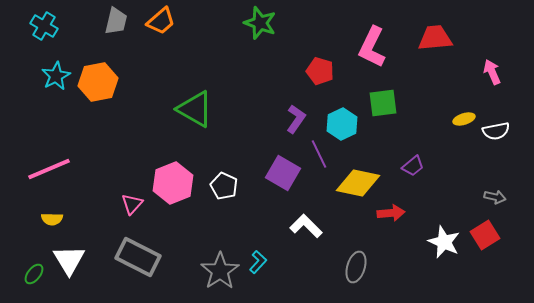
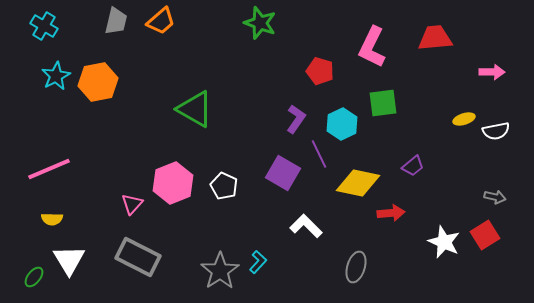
pink arrow: rotated 115 degrees clockwise
green ellipse: moved 3 px down
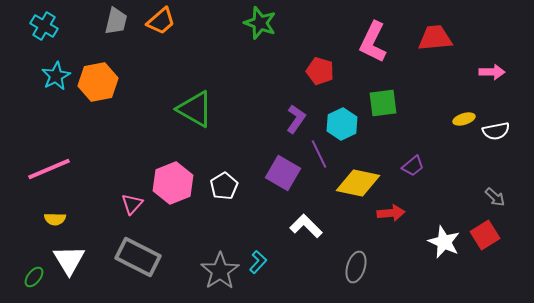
pink L-shape: moved 1 px right, 5 px up
white pentagon: rotated 16 degrees clockwise
gray arrow: rotated 30 degrees clockwise
yellow semicircle: moved 3 px right
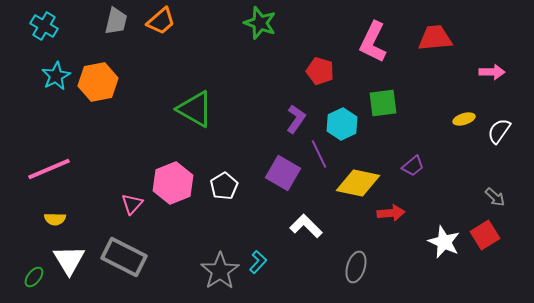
white semicircle: moved 3 px right; rotated 136 degrees clockwise
gray rectangle: moved 14 px left
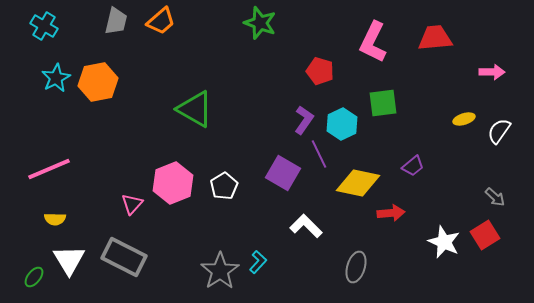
cyan star: moved 2 px down
purple L-shape: moved 8 px right, 1 px down
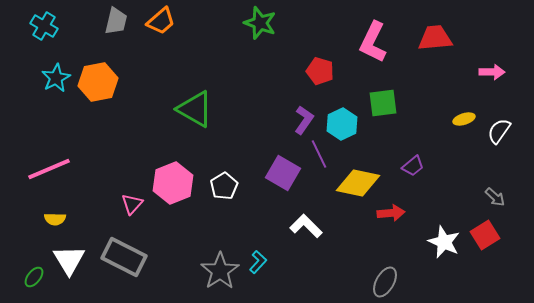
gray ellipse: moved 29 px right, 15 px down; rotated 12 degrees clockwise
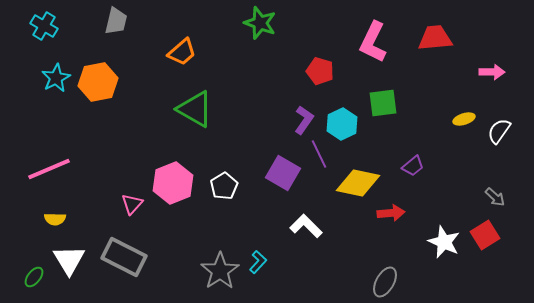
orange trapezoid: moved 21 px right, 31 px down
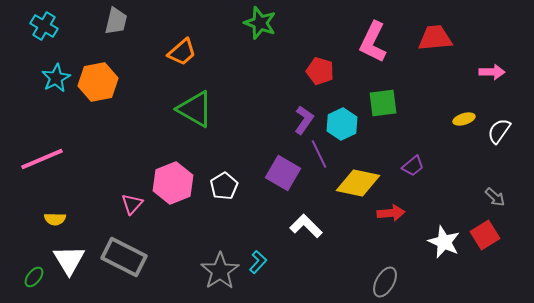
pink line: moved 7 px left, 10 px up
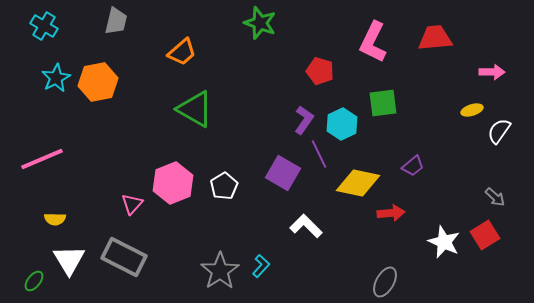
yellow ellipse: moved 8 px right, 9 px up
cyan L-shape: moved 3 px right, 4 px down
green ellipse: moved 4 px down
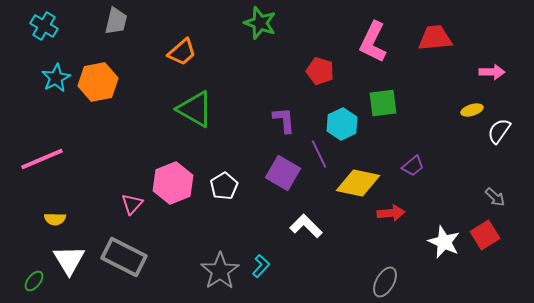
purple L-shape: moved 20 px left; rotated 40 degrees counterclockwise
